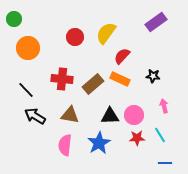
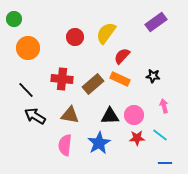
cyan line: rotated 21 degrees counterclockwise
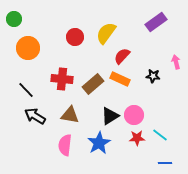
pink arrow: moved 12 px right, 44 px up
black triangle: rotated 30 degrees counterclockwise
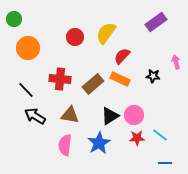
red cross: moved 2 px left
